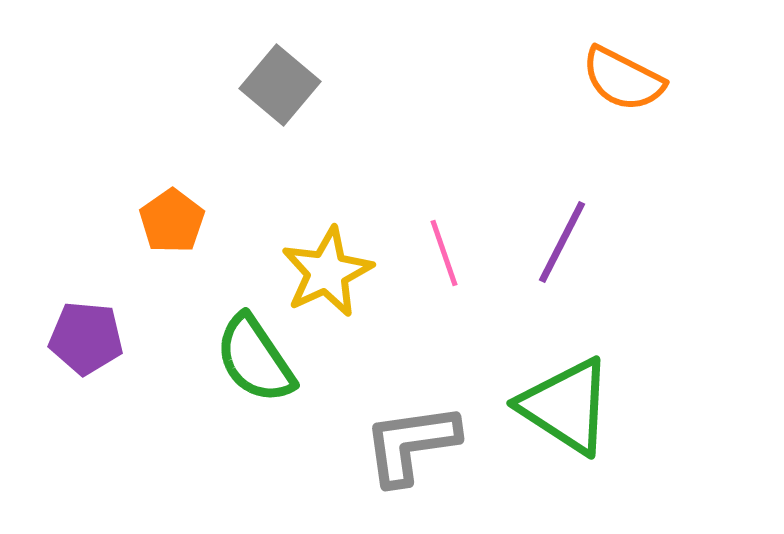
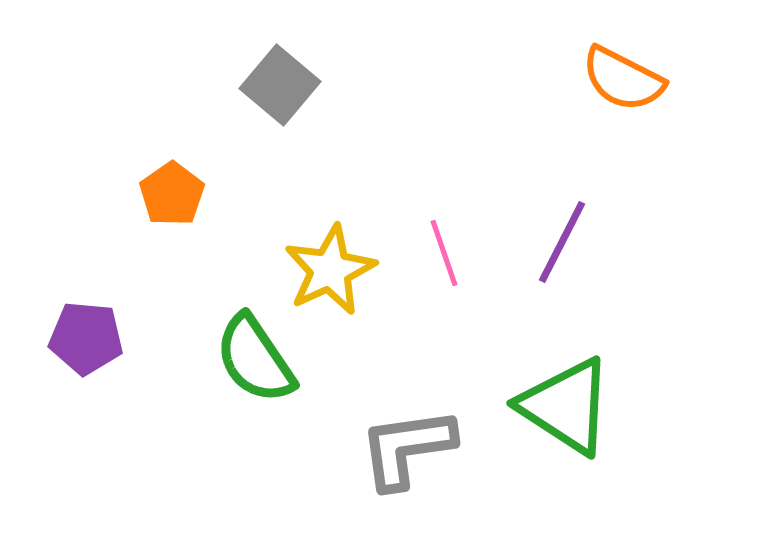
orange pentagon: moved 27 px up
yellow star: moved 3 px right, 2 px up
gray L-shape: moved 4 px left, 4 px down
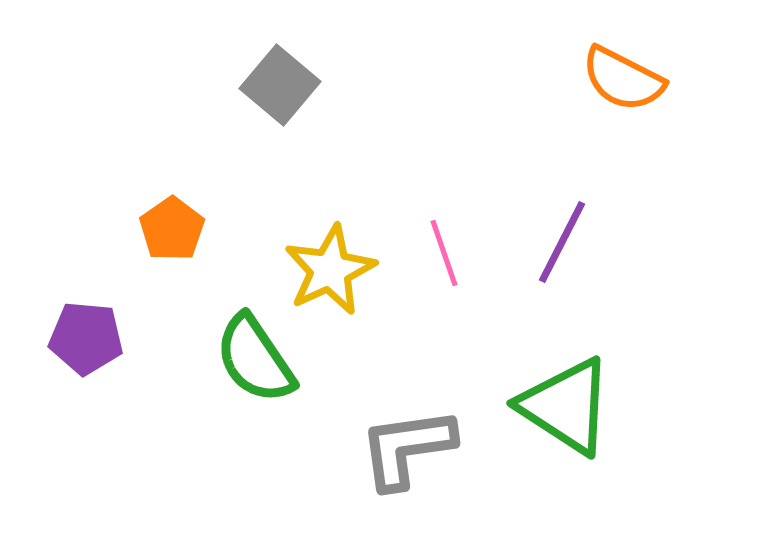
orange pentagon: moved 35 px down
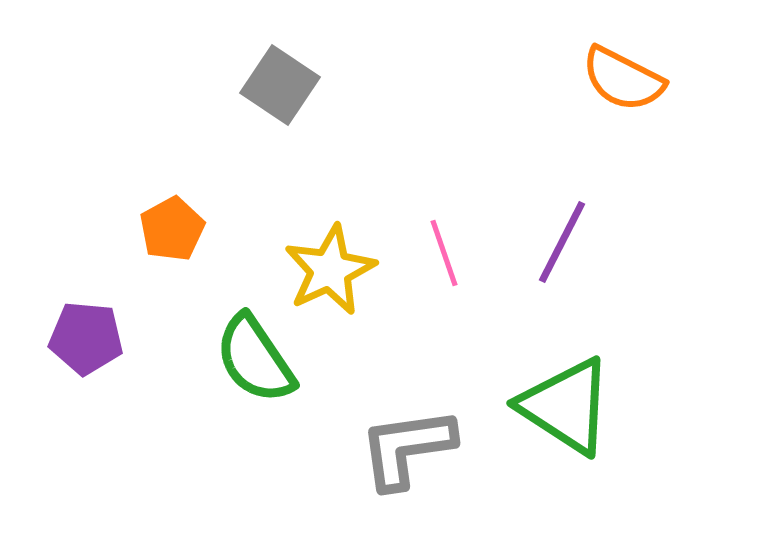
gray square: rotated 6 degrees counterclockwise
orange pentagon: rotated 6 degrees clockwise
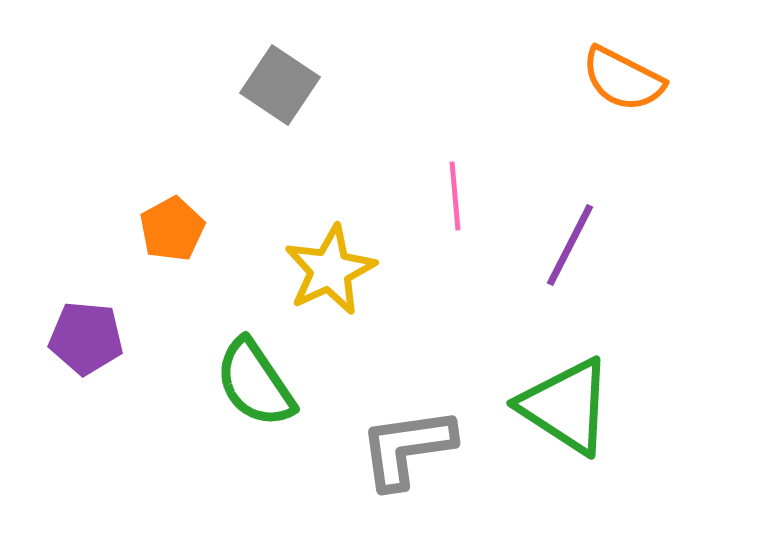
purple line: moved 8 px right, 3 px down
pink line: moved 11 px right, 57 px up; rotated 14 degrees clockwise
green semicircle: moved 24 px down
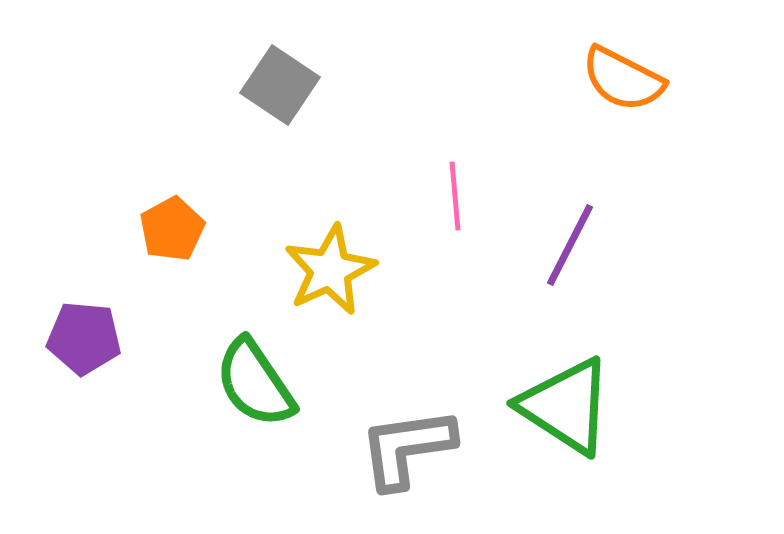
purple pentagon: moved 2 px left
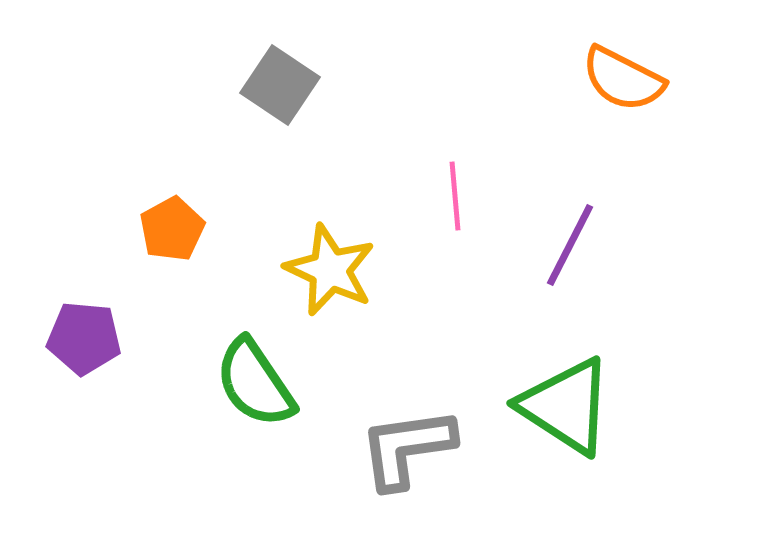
yellow star: rotated 22 degrees counterclockwise
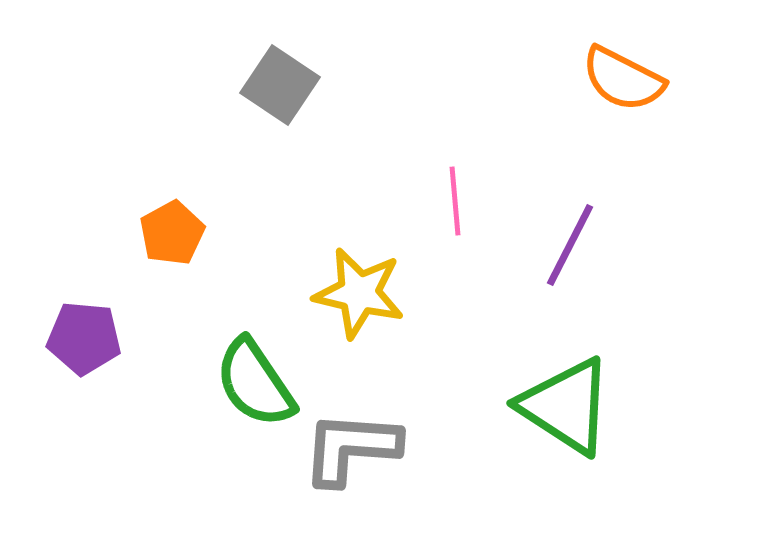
pink line: moved 5 px down
orange pentagon: moved 4 px down
yellow star: moved 29 px right, 23 px down; rotated 12 degrees counterclockwise
gray L-shape: moved 56 px left; rotated 12 degrees clockwise
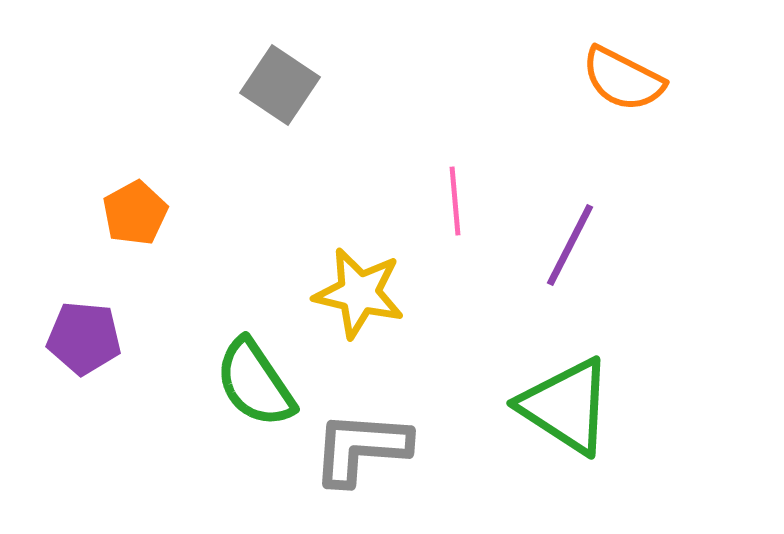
orange pentagon: moved 37 px left, 20 px up
gray L-shape: moved 10 px right
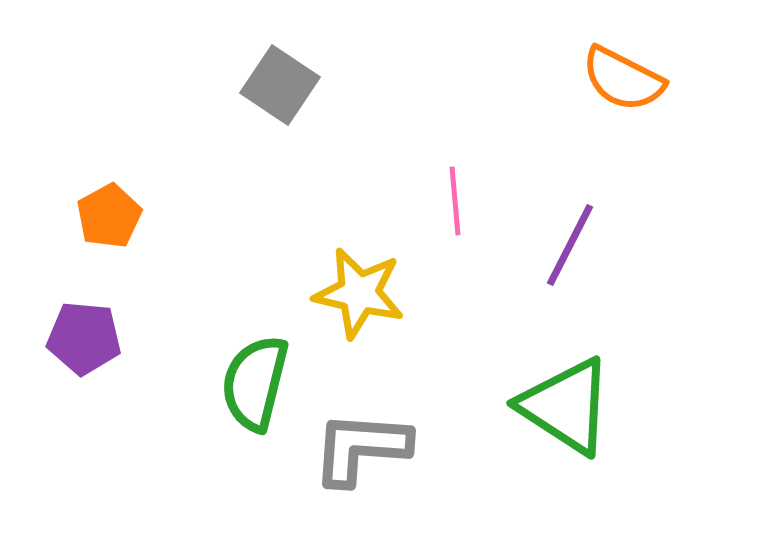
orange pentagon: moved 26 px left, 3 px down
green semicircle: rotated 48 degrees clockwise
